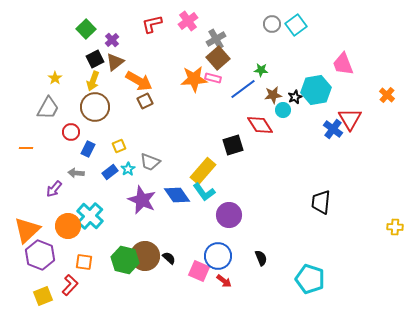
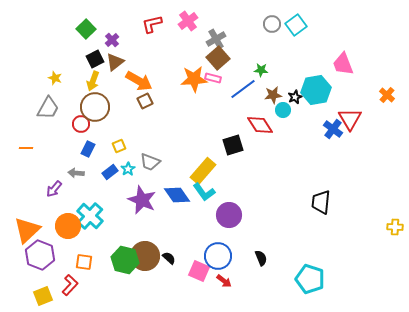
yellow star at (55, 78): rotated 16 degrees counterclockwise
red circle at (71, 132): moved 10 px right, 8 px up
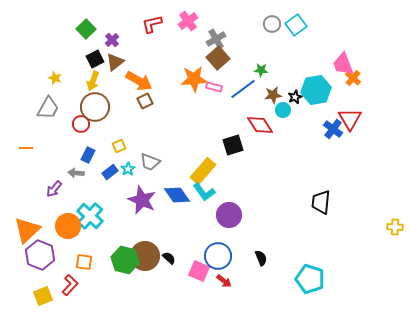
pink rectangle at (213, 78): moved 1 px right, 9 px down
orange cross at (387, 95): moved 34 px left, 17 px up
blue rectangle at (88, 149): moved 6 px down
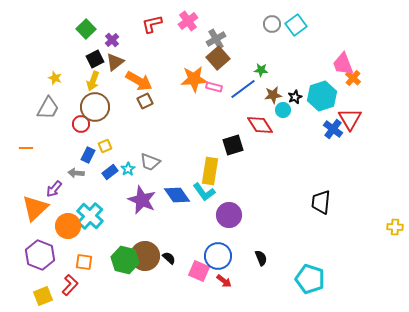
cyan hexagon at (316, 90): moved 6 px right, 6 px down; rotated 8 degrees counterclockwise
yellow square at (119, 146): moved 14 px left
yellow rectangle at (203, 171): moved 7 px right; rotated 32 degrees counterclockwise
orange triangle at (27, 230): moved 8 px right, 22 px up
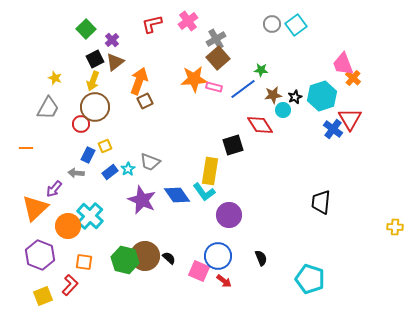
orange arrow at (139, 81): rotated 100 degrees counterclockwise
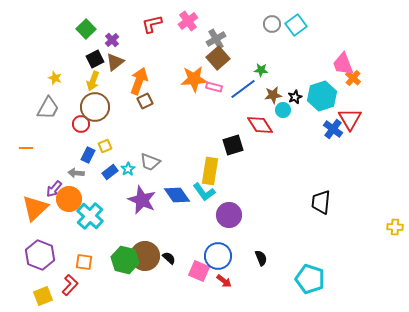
orange circle at (68, 226): moved 1 px right, 27 px up
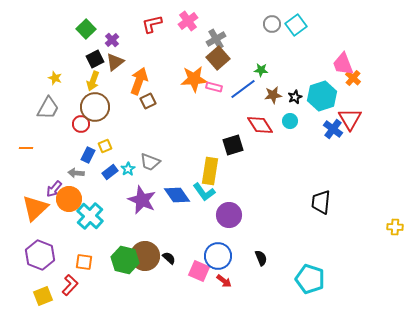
brown square at (145, 101): moved 3 px right
cyan circle at (283, 110): moved 7 px right, 11 px down
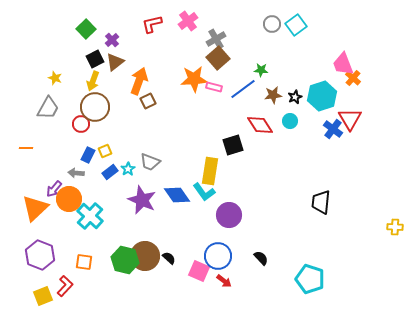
yellow square at (105, 146): moved 5 px down
black semicircle at (261, 258): rotated 21 degrees counterclockwise
red L-shape at (70, 285): moved 5 px left, 1 px down
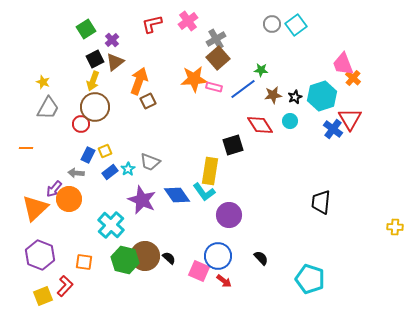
green square at (86, 29): rotated 12 degrees clockwise
yellow star at (55, 78): moved 12 px left, 4 px down
cyan cross at (90, 216): moved 21 px right, 9 px down
